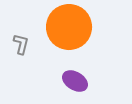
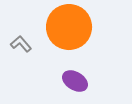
gray L-shape: rotated 55 degrees counterclockwise
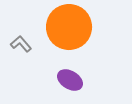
purple ellipse: moved 5 px left, 1 px up
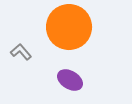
gray L-shape: moved 8 px down
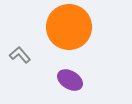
gray L-shape: moved 1 px left, 3 px down
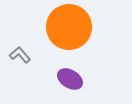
purple ellipse: moved 1 px up
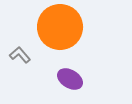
orange circle: moved 9 px left
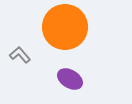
orange circle: moved 5 px right
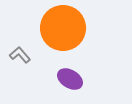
orange circle: moved 2 px left, 1 px down
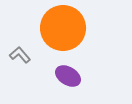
purple ellipse: moved 2 px left, 3 px up
